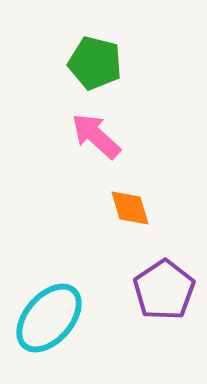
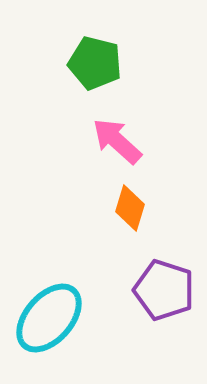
pink arrow: moved 21 px right, 5 px down
orange diamond: rotated 33 degrees clockwise
purple pentagon: rotated 20 degrees counterclockwise
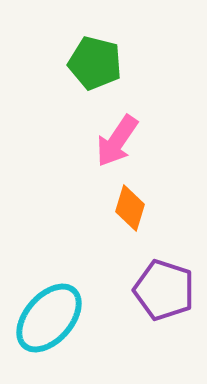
pink arrow: rotated 98 degrees counterclockwise
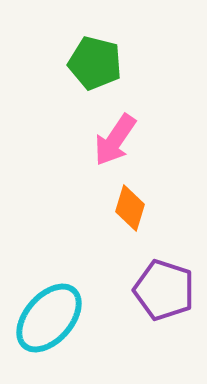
pink arrow: moved 2 px left, 1 px up
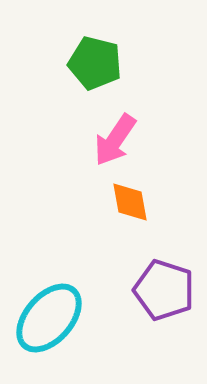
orange diamond: moved 6 px up; rotated 27 degrees counterclockwise
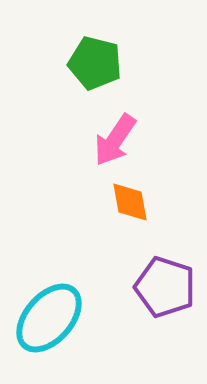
purple pentagon: moved 1 px right, 3 px up
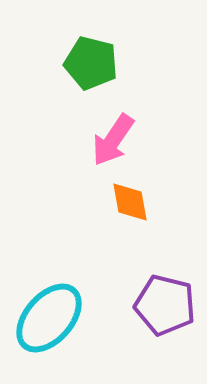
green pentagon: moved 4 px left
pink arrow: moved 2 px left
purple pentagon: moved 18 px down; rotated 4 degrees counterclockwise
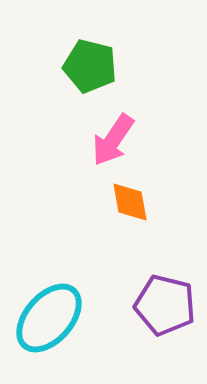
green pentagon: moved 1 px left, 3 px down
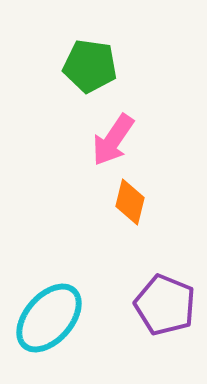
green pentagon: rotated 6 degrees counterclockwise
orange diamond: rotated 24 degrees clockwise
purple pentagon: rotated 8 degrees clockwise
